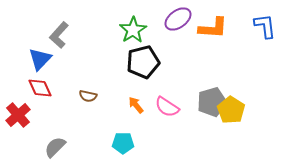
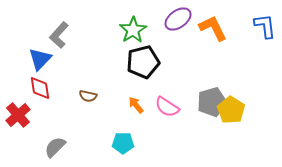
orange L-shape: rotated 120 degrees counterclockwise
red diamond: rotated 15 degrees clockwise
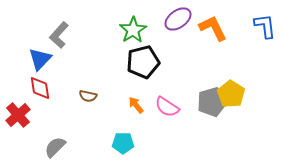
yellow pentagon: moved 16 px up
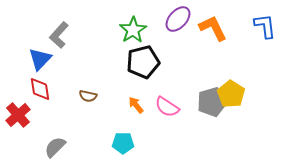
purple ellipse: rotated 12 degrees counterclockwise
red diamond: moved 1 px down
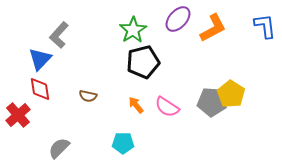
orange L-shape: rotated 88 degrees clockwise
gray pentagon: rotated 20 degrees clockwise
gray semicircle: moved 4 px right, 1 px down
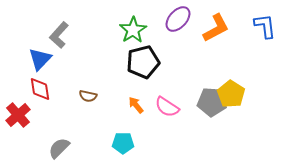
orange L-shape: moved 3 px right
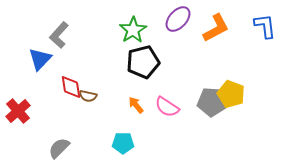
red diamond: moved 31 px right, 2 px up
yellow pentagon: rotated 12 degrees counterclockwise
red cross: moved 4 px up
